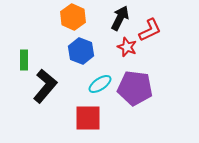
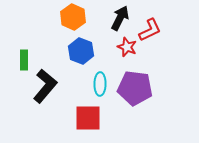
cyan ellipse: rotated 55 degrees counterclockwise
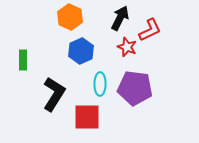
orange hexagon: moved 3 px left
blue hexagon: rotated 15 degrees clockwise
green rectangle: moved 1 px left
black L-shape: moved 9 px right, 8 px down; rotated 8 degrees counterclockwise
red square: moved 1 px left, 1 px up
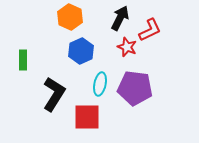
cyan ellipse: rotated 10 degrees clockwise
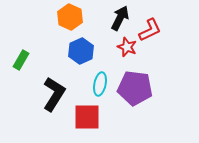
green rectangle: moved 2 px left; rotated 30 degrees clockwise
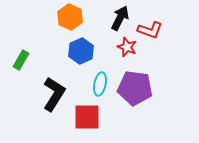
red L-shape: rotated 45 degrees clockwise
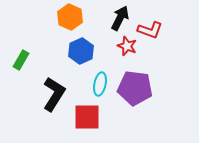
red star: moved 1 px up
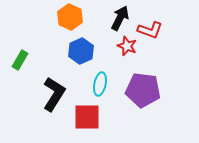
green rectangle: moved 1 px left
purple pentagon: moved 8 px right, 2 px down
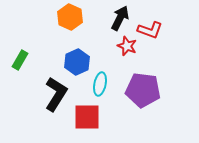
blue hexagon: moved 4 px left, 11 px down
black L-shape: moved 2 px right
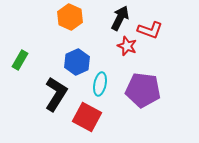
red square: rotated 28 degrees clockwise
